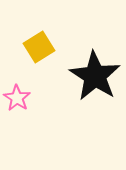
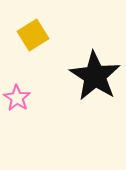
yellow square: moved 6 px left, 12 px up
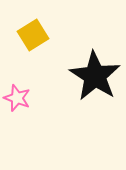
pink star: rotated 12 degrees counterclockwise
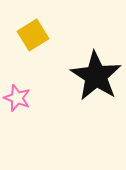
black star: moved 1 px right
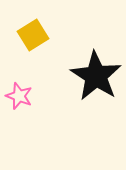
pink star: moved 2 px right, 2 px up
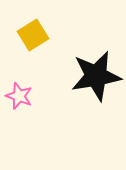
black star: rotated 30 degrees clockwise
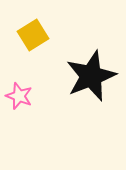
black star: moved 5 px left; rotated 12 degrees counterclockwise
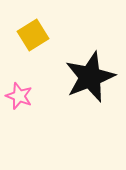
black star: moved 1 px left, 1 px down
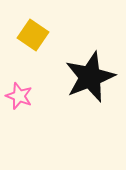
yellow square: rotated 24 degrees counterclockwise
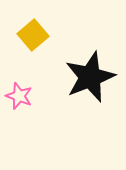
yellow square: rotated 16 degrees clockwise
